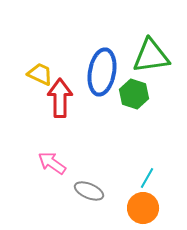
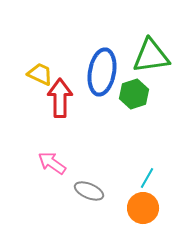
green hexagon: rotated 24 degrees clockwise
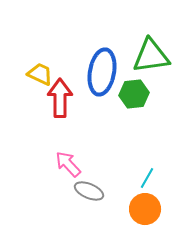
green hexagon: rotated 12 degrees clockwise
pink arrow: moved 16 px right, 1 px down; rotated 12 degrees clockwise
orange circle: moved 2 px right, 1 px down
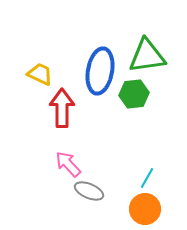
green triangle: moved 4 px left
blue ellipse: moved 2 px left, 1 px up
red arrow: moved 2 px right, 10 px down
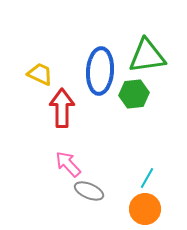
blue ellipse: rotated 6 degrees counterclockwise
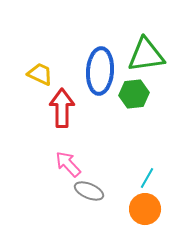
green triangle: moved 1 px left, 1 px up
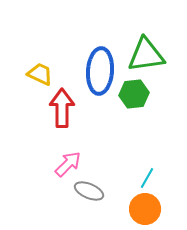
pink arrow: rotated 88 degrees clockwise
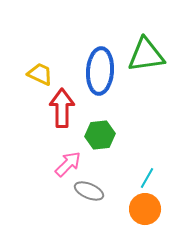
green hexagon: moved 34 px left, 41 px down
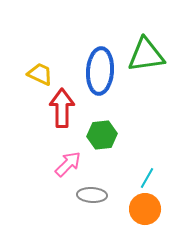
green hexagon: moved 2 px right
gray ellipse: moved 3 px right, 4 px down; rotated 20 degrees counterclockwise
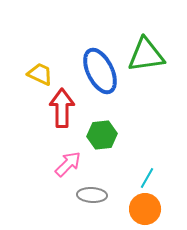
blue ellipse: rotated 30 degrees counterclockwise
